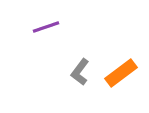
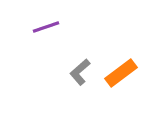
gray L-shape: rotated 12 degrees clockwise
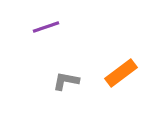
gray L-shape: moved 14 px left, 9 px down; rotated 52 degrees clockwise
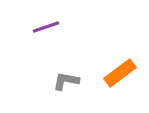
orange rectangle: moved 1 px left
